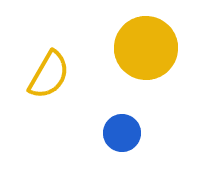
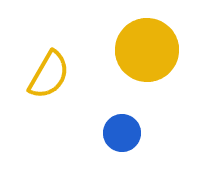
yellow circle: moved 1 px right, 2 px down
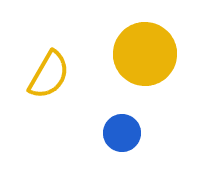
yellow circle: moved 2 px left, 4 px down
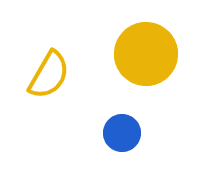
yellow circle: moved 1 px right
